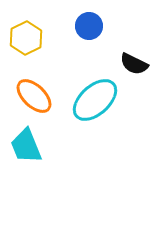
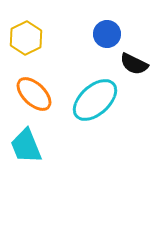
blue circle: moved 18 px right, 8 px down
orange ellipse: moved 2 px up
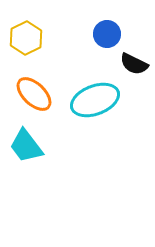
cyan ellipse: rotated 21 degrees clockwise
cyan trapezoid: rotated 15 degrees counterclockwise
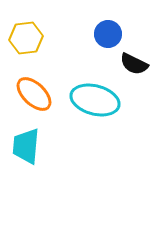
blue circle: moved 1 px right
yellow hexagon: rotated 20 degrees clockwise
cyan ellipse: rotated 36 degrees clockwise
cyan trapezoid: rotated 42 degrees clockwise
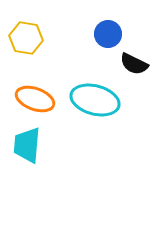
yellow hexagon: rotated 16 degrees clockwise
orange ellipse: moved 1 px right, 5 px down; rotated 24 degrees counterclockwise
cyan trapezoid: moved 1 px right, 1 px up
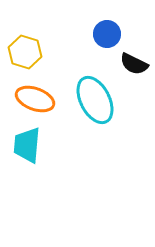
blue circle: moved 1 px left
yellow hexagon: moved 1 px left, 14 px down; rotated 8 degrees clockwise
cyan ellipse: rotated 48 degrees clockwise
